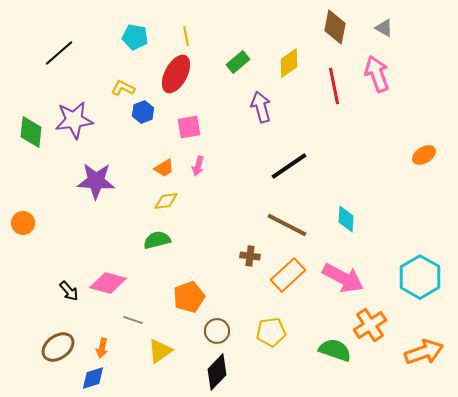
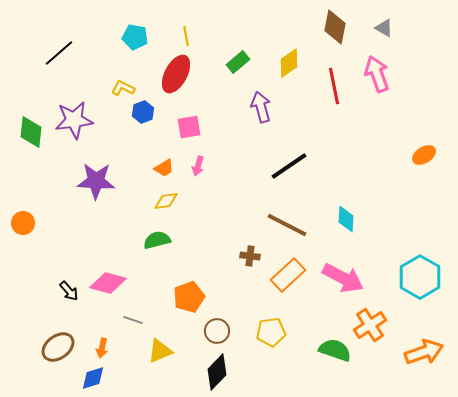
yellow triangle at (160, 351): rotated 12 degrees clockwise
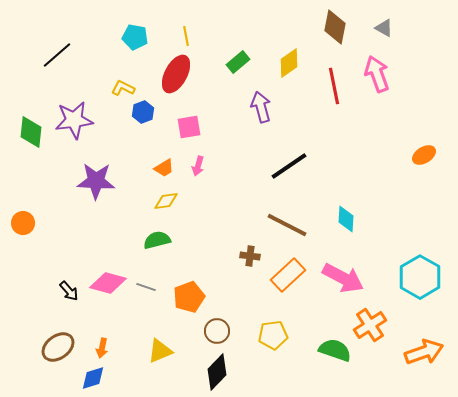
black line at (59, 53): moved 2 px left, 2 px down
gray line at (133, 320): moved 13 px right, 33 px up
yellow pentagon at (271, 332): moved 2 px right, 3 px down
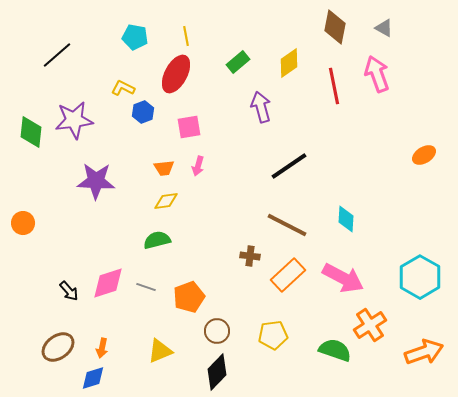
orange trapezoid at (164, 168): rotated 25 degrees clockwise
pink diamond at (108, 283): rotated 33 degrees counterclockwise
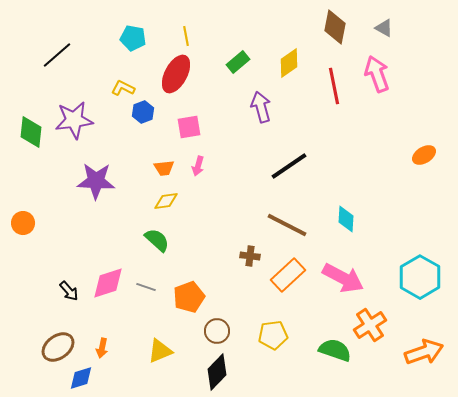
cyan pentagon at (135, 37): moved 2 px left, 1 px down
green semicircle at (157, 240): rotated 56 degrees clockwise
blue diamond at (93, 378): moved 12 px left
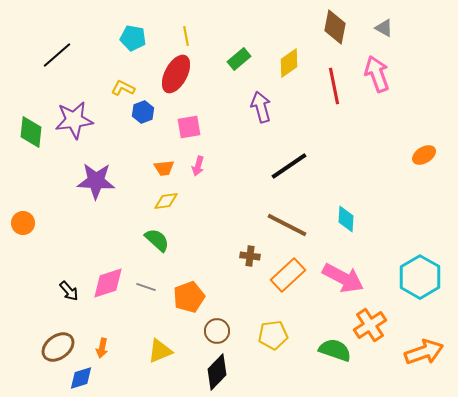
green rectangle at (238, 62): moved 1 px right, 3 px up
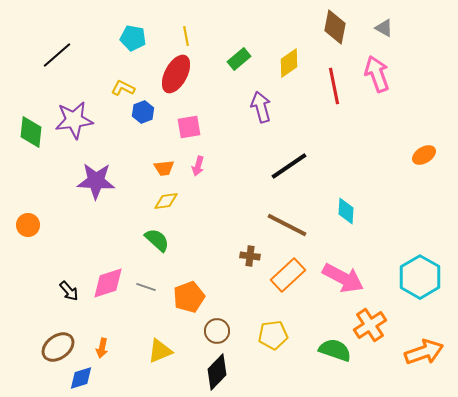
cyan diamond at (346, 219): moved 8 px up
orange circle at (23, 223): moved 5 px right, 2 px down
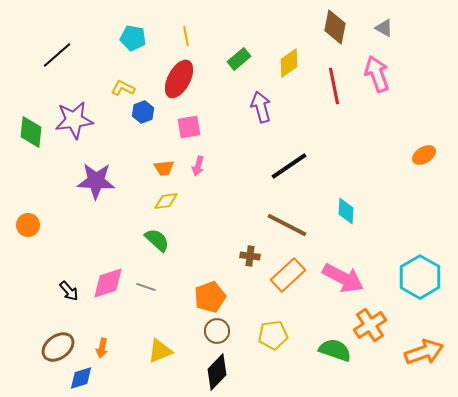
red ellipse at (176, 74): moved 3 px right, 5 px down
orange pentagon at (189, 297): moved 21 px right
